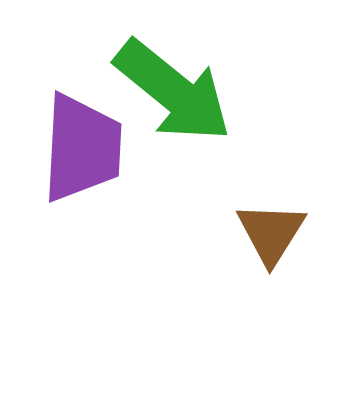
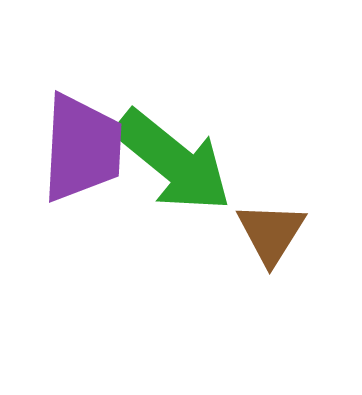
green arrow: moved 70 px down
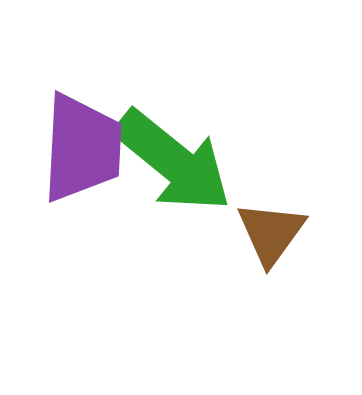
brown triangle: rotated 4 degrees clockwise
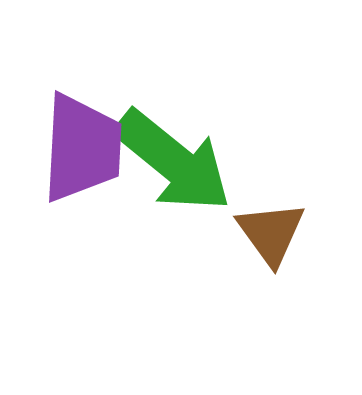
brown triangle: rotated 12 degrees counterclockwise
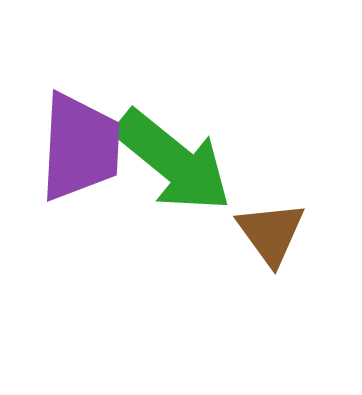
purple trapezoid: moved 2 px left, 1 px up
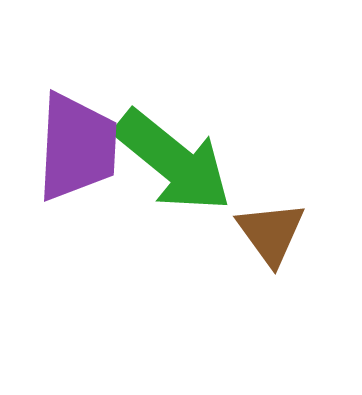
purple trapezoid: moved 3 px left
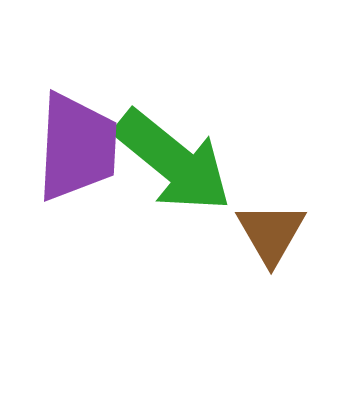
brown triangle: rotated 6 degrees clockwise
